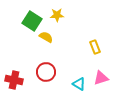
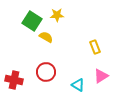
pink triangle: moved 2 px up; rotated 14 degrees counterclockwise
cyan triangle: moved 1 px left, 1 px down
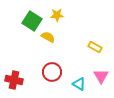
yellow semicircle: moved 2 px right
yellow rectangle: rotated 40 degrees counterclockwise
red circle: moved 6 px right
pink triangle: rotated 28 degrees counterclockwise
cyan triangle: moved 1 px right, 1 px up
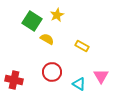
yellow star: rotated 24 degrees counterclockwise
yellow semicircle: moved 1 px left, 2 px down
yellow rectangle: moved 13 px left, 1 px up
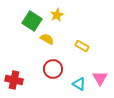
red circle: moved 1 px right, 3 px up
pink triangle: moved 1 px left, 2 px down
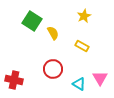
yellow star: moved 27 px right, 1 px down
yellow semicircle: moved 6 px right, 6 px up; rotated 32 degrees clockwise
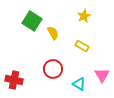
pink triangle: moved 2 px right, 3 px up
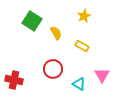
yellow semicircle: moved 3 px right
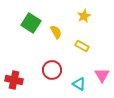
green square: moved 1 px left, 2 px down
yellow semicircle: moved 1 px up
red circle: moved 1 px left, 1 px down
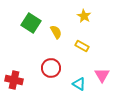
yellow star: rotated 16 degrees counterclockwise
red circle: moved 1 px left, 2 px up
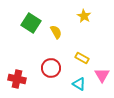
yellow rectangle: moved 12 px down
red cross: moved 3 px right, 1 px up
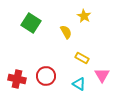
yellow semicircle: moved 10 px right
red circle: moved 5 px left, 8 px down
